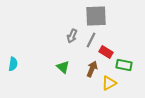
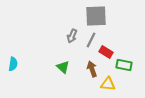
brown arrow: rotated 42 degrees counterclockwise
yellow triangle: moved 1 px left, 1 px down; rotated 35 degrees clockwise
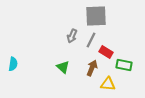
brown arrow: moved 1 px up; rotated 42 degrees clockwise
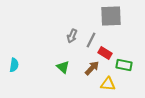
gray square: moved 15 px right
red rectangle: moved 1 px left, 1 px down
cyan semicircle: moved 1 px right, 1 px down
brown arrow: rotated 21 degrees clockwise
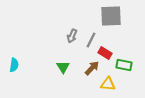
green triangle: rotated 16 degrees clockwise
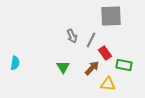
gray arrow: rotated 48 degrees counterclockwise
red rectangle: rotated 24 degrees clockwise
cyan semicircle: moved 1 px right, 2 px up
